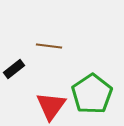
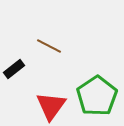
brown line: rotated 20 degrees clockwise
green pentagon: moved 5 px right, 2 px down
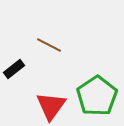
brown line: moved 1 px up
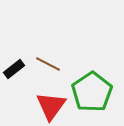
brown line: moved 1 px left, 19 px down
green pentagon: moved 5 px left, 4 px up
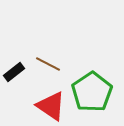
black rectangle: moved 3 px down
red triangle: rotated 32 degrees counterclockwise
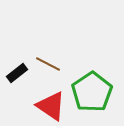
black rectangle: moved 3 px right, 1 px down
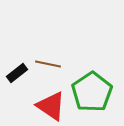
brown line: rotated 15 degrees counterclockwise
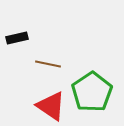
black rectangle: moved 35 px up; rotated 25 degrees clockwise
